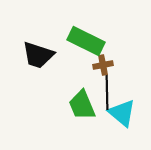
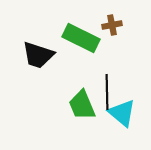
green rectangle: moved 5 px left, 3 px up
brown cross: moved 9 px right, 40 px up
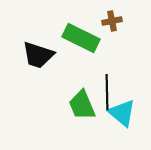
brown cross: moved 4 px up
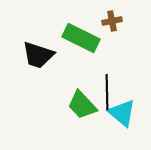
green trapezoid: rotated 20 degrees counterclockwise
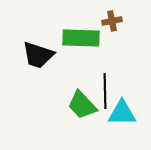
green rectangle: rotated 24 degrees counterclockwise
black line: moved 2 px left, 1 px up
cyan triangle: rotated 40 degrees counterclockwise
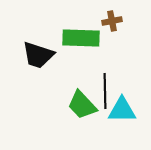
cyan triangle: moved 3 px up
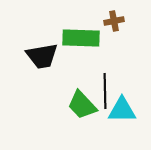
brown cross: moved 2 px right
black trapezoid: moved 4 px right, 1 px down; rotated 28 degrees counterclockwise
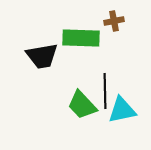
cyan triangle: rotated 12 degrees counterclockwise
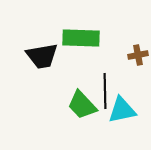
brown cross: moved 24 px right, 34 px down
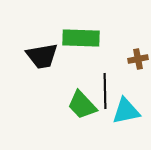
brown cross: moved 4 px down
cyan triangle: moved 4 px right, 1 px down
